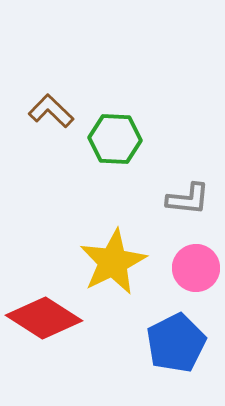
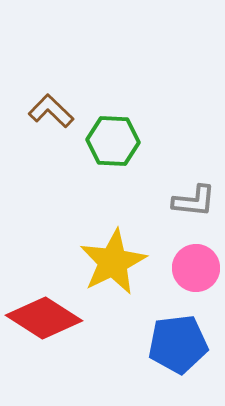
green hexagon: moved 2 px left, 2 px down
gray L-shape: moved 6 px right, 2 px down
blue pentagon: moved 2 px right, 1 px down; rotated 20 degrees clockwise
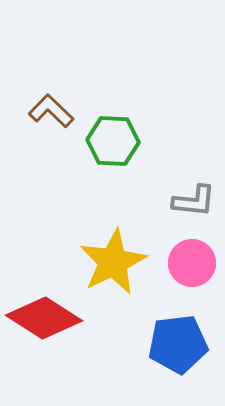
pink circle: moved 4 px left, 5 px up
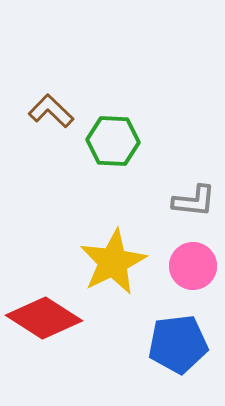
pink circle: moved 1 px right, 3 px down
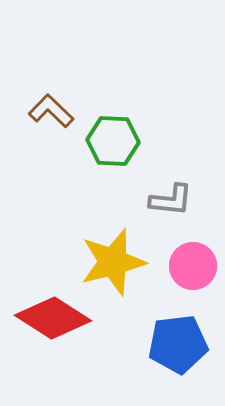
gray L-shape: moved 23 px left, 1 px up
yellow star: rotated 12 degrees clockwise
red diamond: moved 9 px right
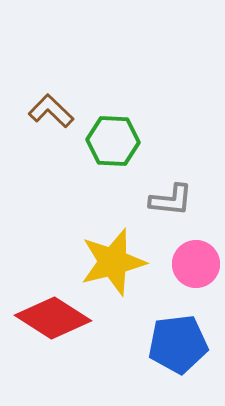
pink circle: moved 3 px right, 2 px up
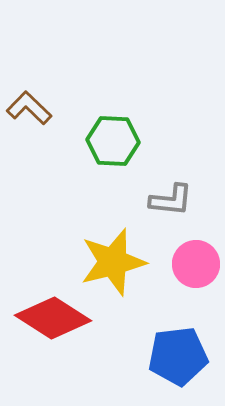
brown L-shape: moved 22 px left, 3 px up
blue pentagon: moved 12 px down
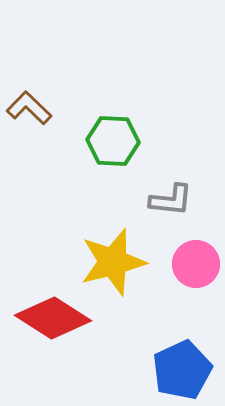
blue pentagon: moved 4 px right, 14 px down; rotated 18 degrees counterclockwise
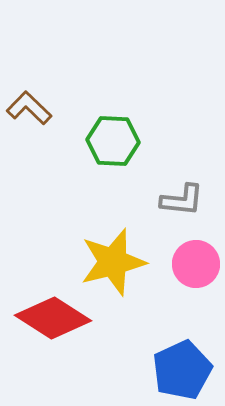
gray L-shape: moved 11 px right
